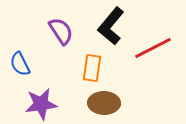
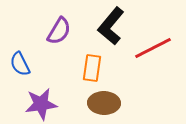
purple semicircle: moved 2 px left; rotated 64 degrees clockwise
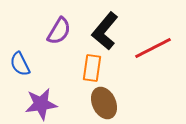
black L-shape: moved 6 px left, 5 px down
brown ellipse: rotated 64 degrees clockwise
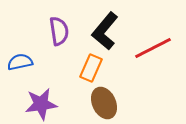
purple semicircle: rotated 40 degrees counterclockwise
blue semicircle: moved 2 px up; rotated 105 degrees clockwise
orange rectangle: moved 1 px left; rotated 16 degrees clockwise
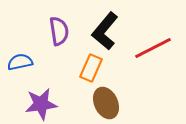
brown ellipse: moved 2 px right
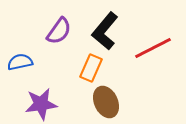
purple semicircle: rotated 44 degrees clockwise
brown ellipse: moved 1 px up
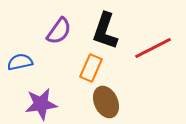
black L-shape: rotated 21 degrees counterclockwise
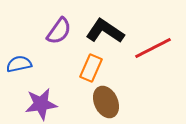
black L-shape: rotated 105 degrees clockwise
blue semicircle: moved 1 px left, 2 px down
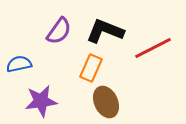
black L-shape: rotated 12 degrees counterclockwise
purple star: moved 3 px up
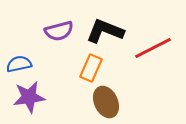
purple semicircle: rotated 40 degrees clockwise
purple star: moved 12 px left, 4 px up
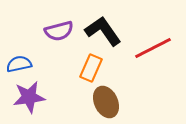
black L-shape: moved 2 px left; rotated 33 degrees clockwise
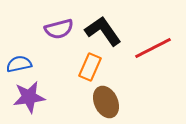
purple semicircle: moved 2 px up
orange rectangle: moved 1 px left, 1 px up
